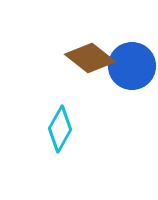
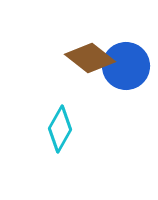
blue circle: moved 6 px left
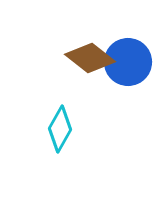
blue circle: moved 2 px right, 4 px up
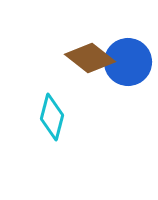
cyan diamond: moved 8 px left, 12 px up; rotated 15 degrees counterclockwise
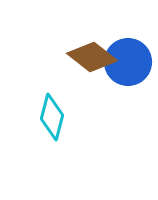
brown diamond: moved 2 px right, 1 px up
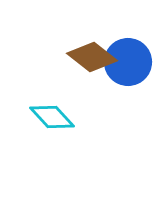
cyan diamond: rotated 57 degrees counterclockwise
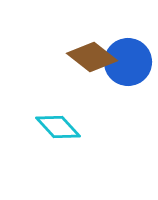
cyan diamond: moved 6 px right, 10 px down
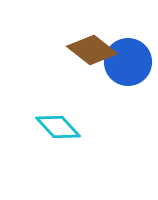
brown diamond: moved 7 px up
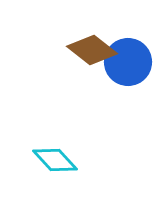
cyan diamond: moved 3 px left, 33 px down
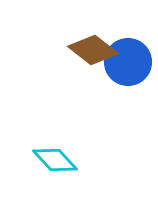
brown diamond: moved 1 px right
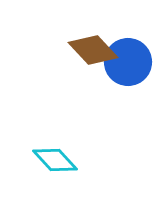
brown diamond: rotated 9 degrees clockwise
